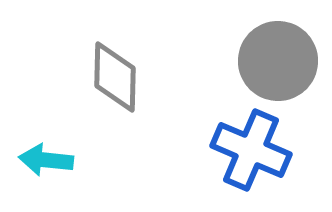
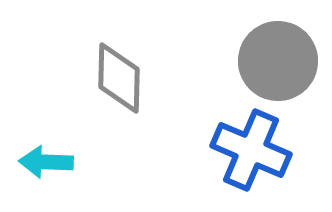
gray diamond: moved 4 px right, 1 px down
cyan arrow: moved 2 px down; rotated 4 degrees counterclockwise
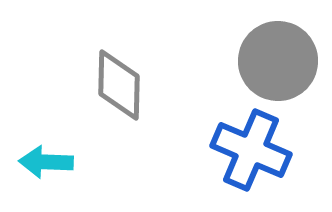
gray diamond: moved 7 px down
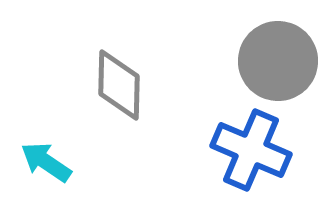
cyan arrow: rotated 32 degrees clockwise
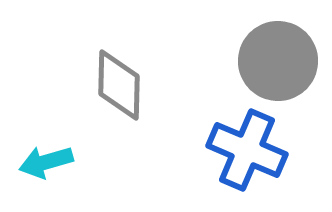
blue cross: moved 4 px left
cyan arrow: rotated 50 degrees counterclockwise
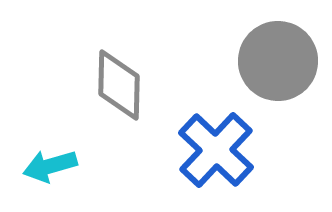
blue cross: moved 31 px left; rotated 20 degrees clockwise
cyan arrow: moved 4 px right, 4 px down
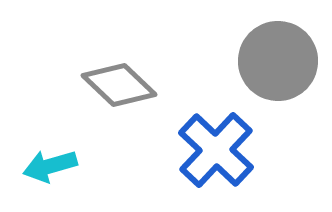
gray diamond: rotated 48 degrees counterclockwise
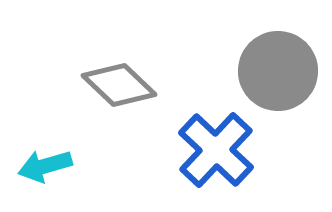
gray circle: moved 10 px down
cyan arrow: moved 5 px left
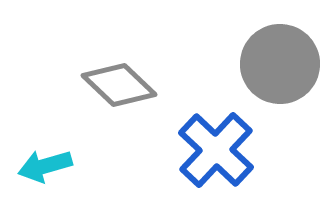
gray circle: moved 2 px right, 7 px up
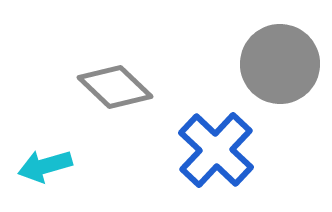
gray diamond: moved 4 px left, 2 px down
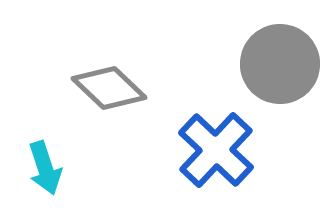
gray diamond: moved 6 px left, 1 px down
cyan arrow: moved 2 px down; rotated 92 degrees counterclockwise
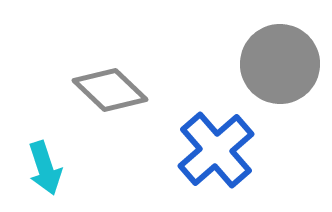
gray diamond: moved 1 px right, 2 px down
blue cross: rotated 6 degrees clockwise
